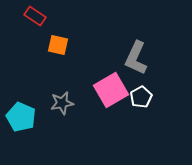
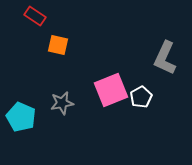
gray L-shape: moved 29 px right
pink square: rotated 8 degrees clockwise
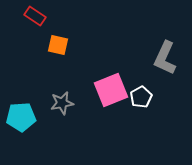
cyan pentagon: rotated 28 degrees counterclockwise
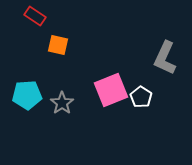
white pentagon: rotated 10 degrees counterclockwise
gray star: rotated 25 degrees counterclockwise
cyan pentagon: moved 6 px right, 22 px up
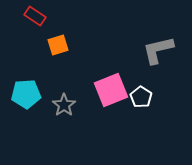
orange square: rotated 30 degrees counterclockwise
gray L-shape: moved 7 px left, 8 px up; rotated 52 degrees clockwise
cyan pentagon: moved 1 px left, 1 px up
gray star: moved 2 px right, 2 px down
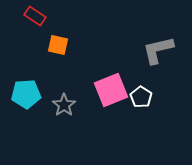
orange square: rotated 30 degrees clockwise
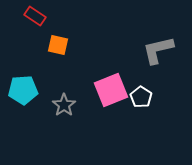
cyan pentagon: moved 3 px left, 4 px up
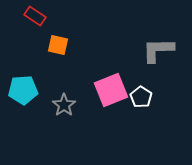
gray L-shape: rotated 12 degrees clockwise
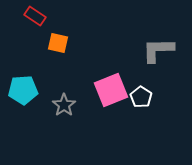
orange square: moved 2 px up
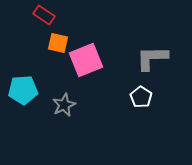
red rectangle: moved 9 px right, 1 px up
gray L-shape: moved 6 px left, 8 px down
pink square: moved 25 px left, 30 px up
gray star: rotated 10 degrees clockwise
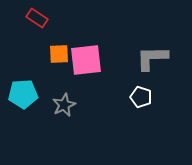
red rectangle: moved 7 px left, 3 px down
orange square: moved 1 px right, 11 px down; rotated 15 degrees counterclockwise
pink square: rotated 16 degrees clockwise
cyan pentagon: moved 4 px down
white pentagon: rotated 15 degrees counterclockwise
